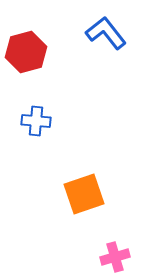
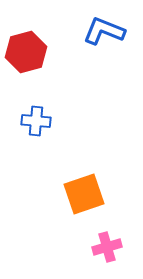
blue L-shape: moved 2 px left, 2 px up; rotated 30 degrees counterclockwise
pink cross: moved 8 px left, 10 px up
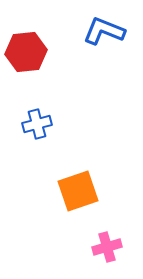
red hexagon: rotated 9 degrees clockwise
blue cross: moved 1 px right, 3 px down; rotated 20 degrees counterclockwise
orange square: moved 6 px left, 3 px up
